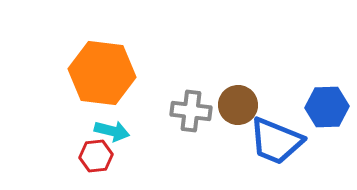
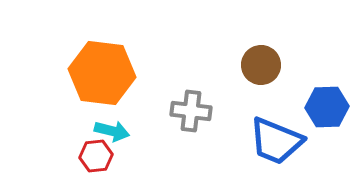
brown circle: moved 23 px right, 40 px up
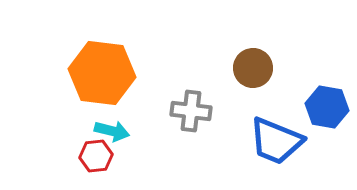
brown circle: moved 8 px left, 3 px down
blue hexagon: rotated 12 degrees clockwise
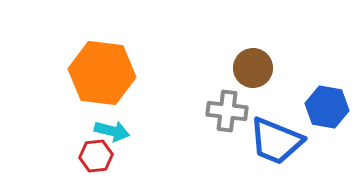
gray cross: moved 36 px right
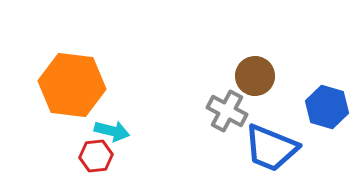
brown circle: moved 2 px right, 8 px down
orange hexagon: moved 30 px left, 12 px down
blue hexagon: rotated 6 degrees clockwise
gray cross: rotated 21 degrees clockwise
blue trapezoid: moved 5 px left, 7 px down
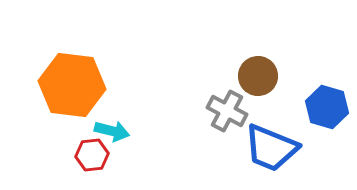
brown circle: moved 3 px right
red hexagon: moved 4 px left, 1 px up
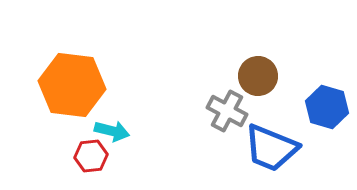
red hexagon: moved 1 px left, 1 px down
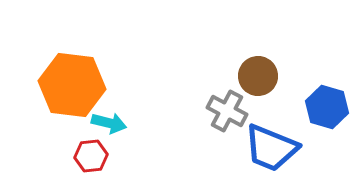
cyan arrow: moved 3 px left, 8 px up
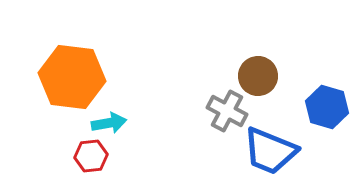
orange hexagon: moved 8 px up
cyan arrow: rotated 24 degrees counterclockwise
blue trapezoid: moved 1 px left, 3 px down
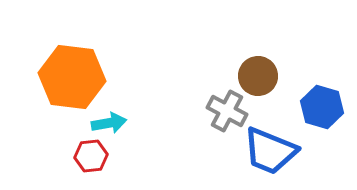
blue hexagon: moved 5 px left
